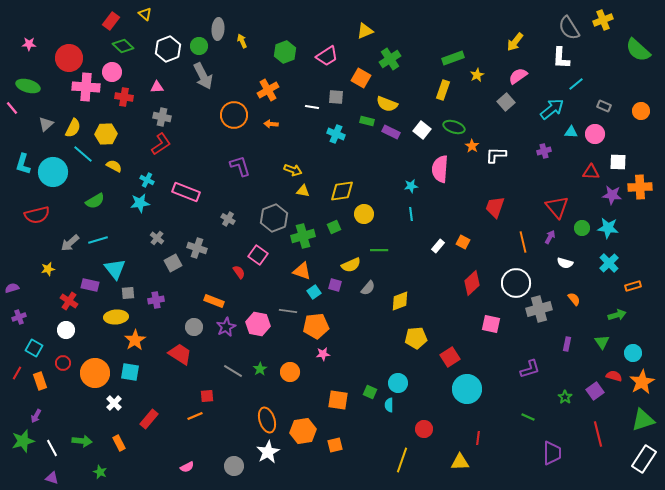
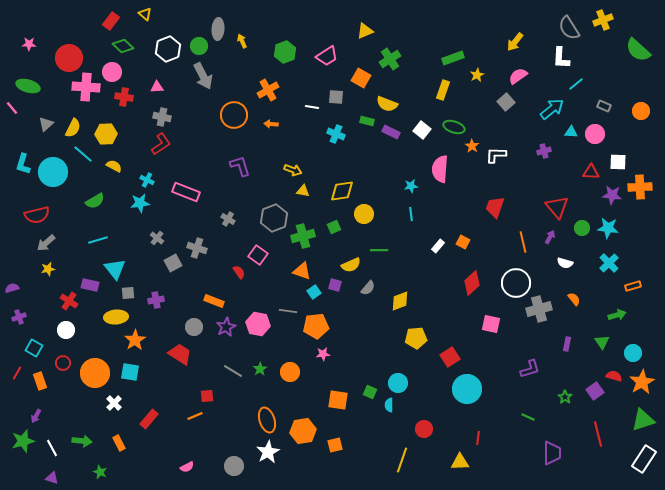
gray arrow at (70, 243): moved 24 px left
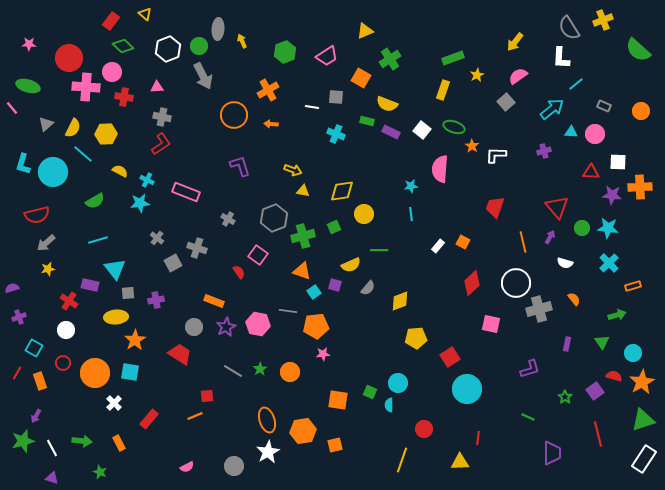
yellow semicircle at (114, 166): moved 6 px right, 5 px down
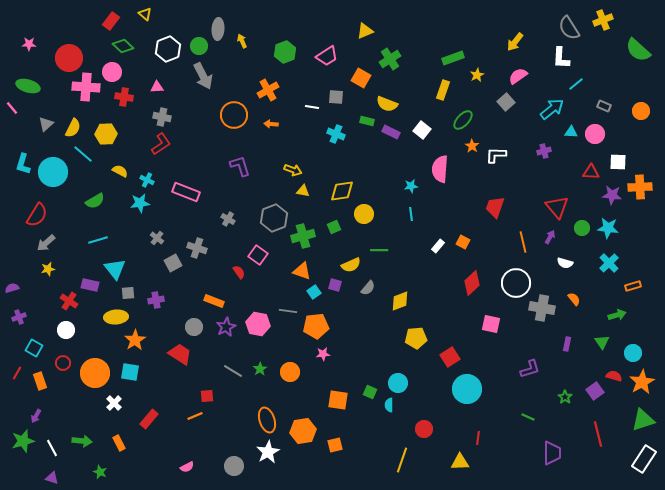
green ellipse at (454, 127): moved 9 px right, 7 px up; rotated 65 degrees counterclockwise
red semicircle at (37, 215): rotated 45 degrees counterclockwise
gray cross at (539, 309): moved 3 px right, 1 px up; rotated 25 degrees clockwise
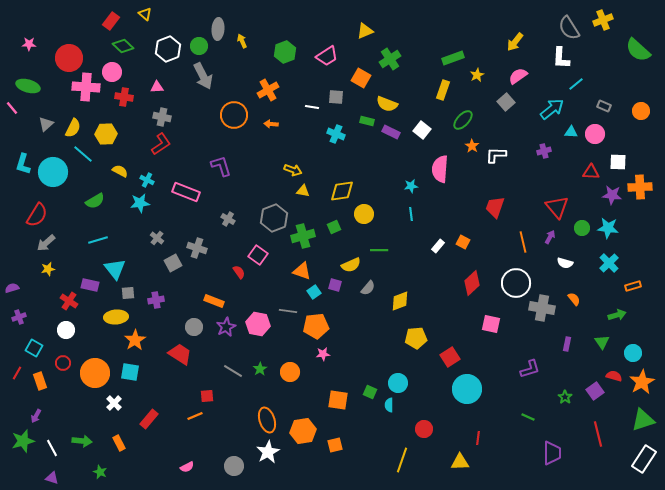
purple L-shape at (240, 166): moved 19 px left
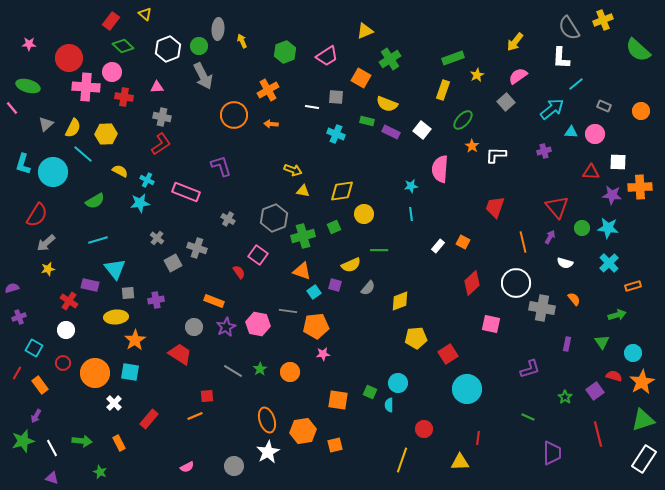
red square at (450, 357): moved 2 px left, 3 px up
orange rectangle at (40, 381): moved 4 px down; rotated 18 degrees counterclockwise
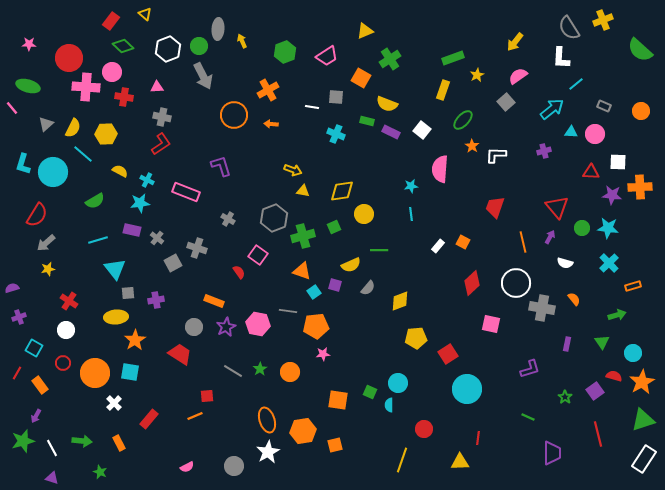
green semicircle at (638, 50): moved 2 px right
purple rectangle at (90, 285): moved 42 px right, 55 px up
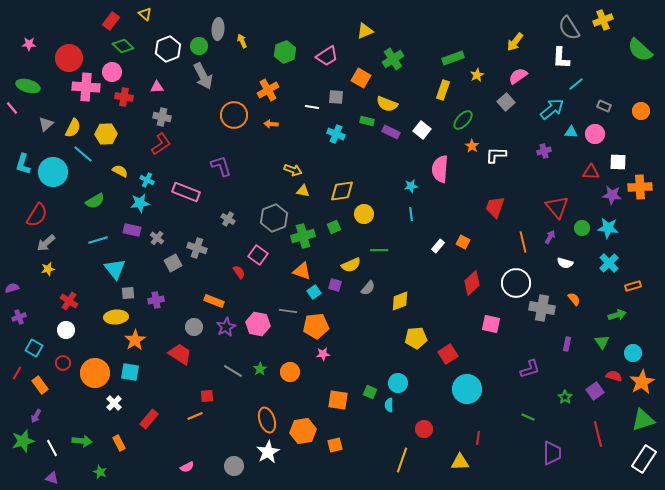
green cross at (390, 59): moved 3 px right
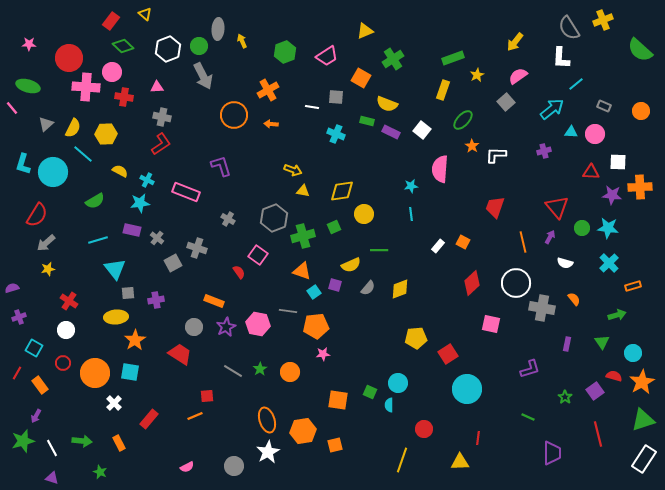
yellow diamond at (400, 301): moved 12 px up
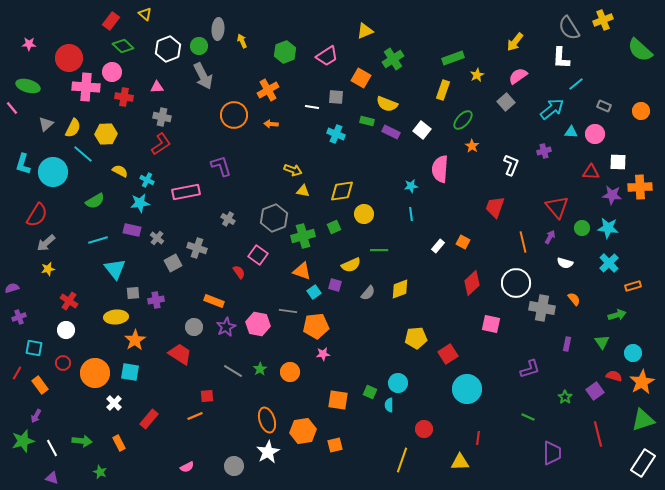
white L-shape at (496, 155): moved 15 px right, 10 px down; rotated 110 degrees clockwise
pink rectangle at (186, 192): rotated 32 degrees counterclockwise
gray semicircle at (368, 288): moved 5 px down
gray square at (128, 293): moved 5 px right
cyan square at (34, 348): rotated 18 degrees counterclockwise
white rectangle at (644, 459): moved 1 px left, 4 px down
